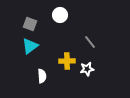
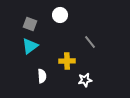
white star: moved 2 px left, 11 px down
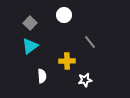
white circle: moved 4 px right
gray square: moved 1 px up; rotated 24 degrees clockwise
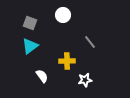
white circle: moved 1 px left
gray square: rotated 24 degrees counterclockwise
white semicircle: rotated 32 degrees counterclockwise
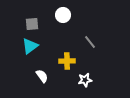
gray square: moved 2 px right, 1 px down; rotated 24 degrees counterclockwise
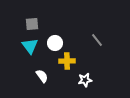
white circle: moved 8 px left, 28 px down
gray line: moved 7 px right, 2 px up
cyan triangle: rotated 30 degrees counterclockwise
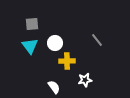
white semicircle: moved 12 px right, 11 px down
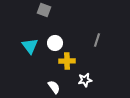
gray square: moved 12 px right, 14 px up; rotated 24 degrees clockwise
gray line: rotated 56 degrees clockwise
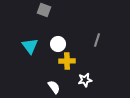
white circle: moved 3 px right, 1 px down
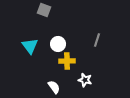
white star: rotated 24 degrees clockwise
